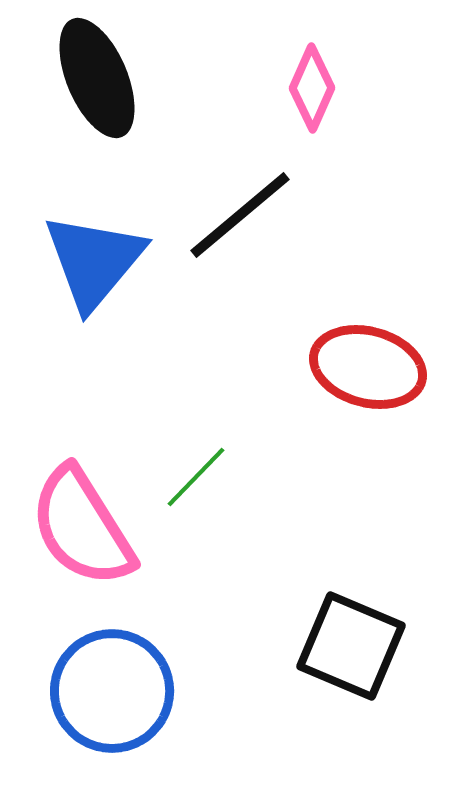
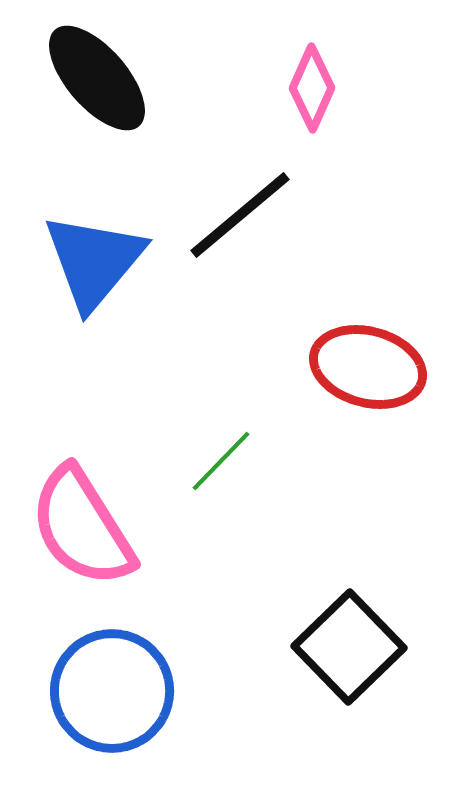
black ellipse: rotated 18 degrees counterclockwise
green line: moved 25 px right, 16 px up
black square: moved 2 px left, 1 px down; rotated 23 degrees clockwise
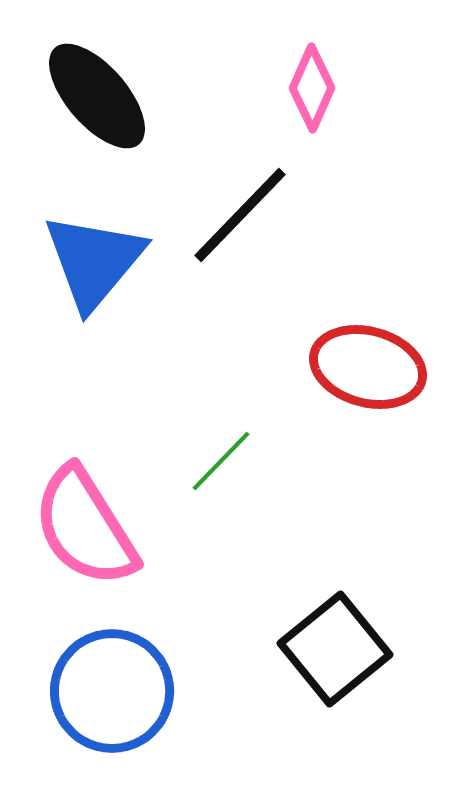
black ellipse: moved 18 px down
black line: rotated 6 degrees counterclockwise
pink semicircle: moved 3 px right
black square: moved 14 px left, 2 px down; rotated 5 degrees clockwise
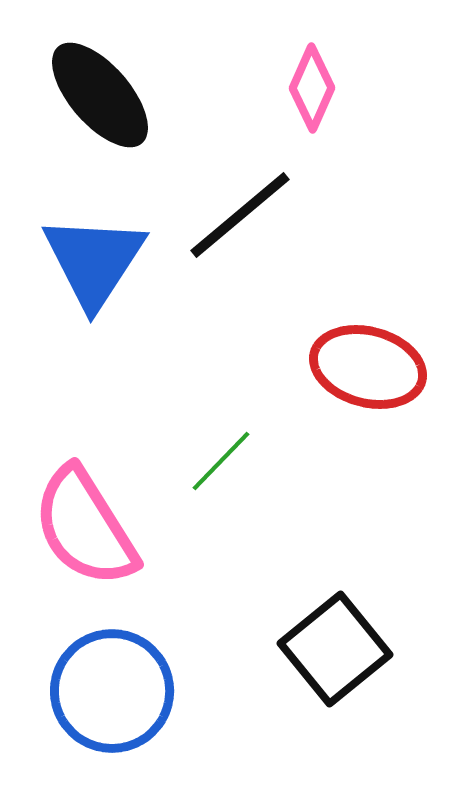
black ellipse: moved 3 px right, 1 px up
black line: rotated 6 degrees clockwise
blue triangle: rotated 7 degrees counterclockwise
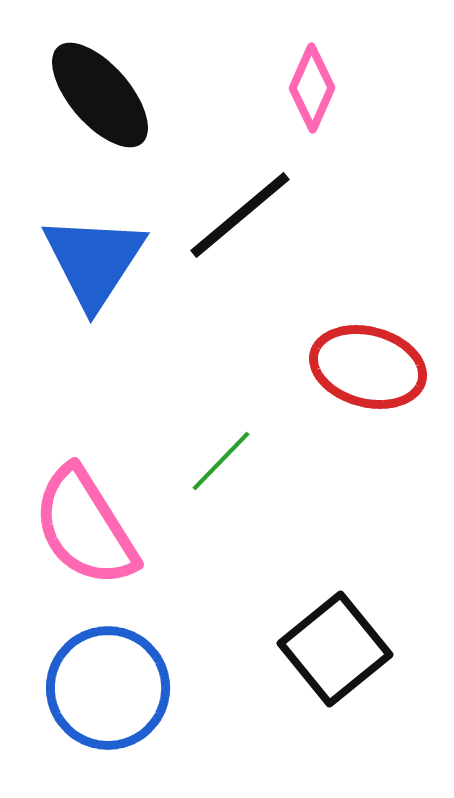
blue circle: moved 4 px left, 3 px up
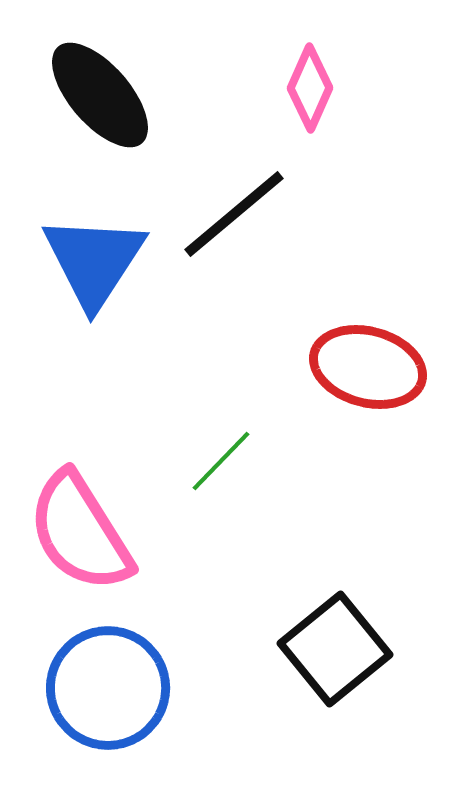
pink diamond: moved 2 px left
black line: moved 6 px left, 1 px up
pink semicircle: moved 5 px left, 5 px down
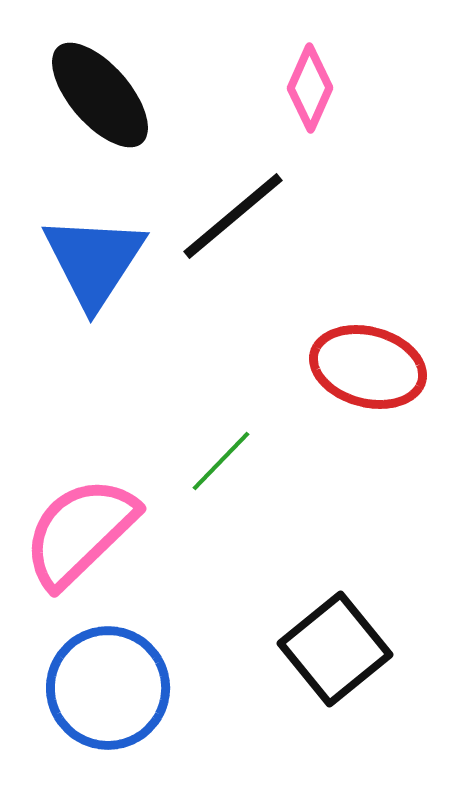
black line: moved 1 px left, 2 px down
pink semicircle: rotated 78 degrees clockwise
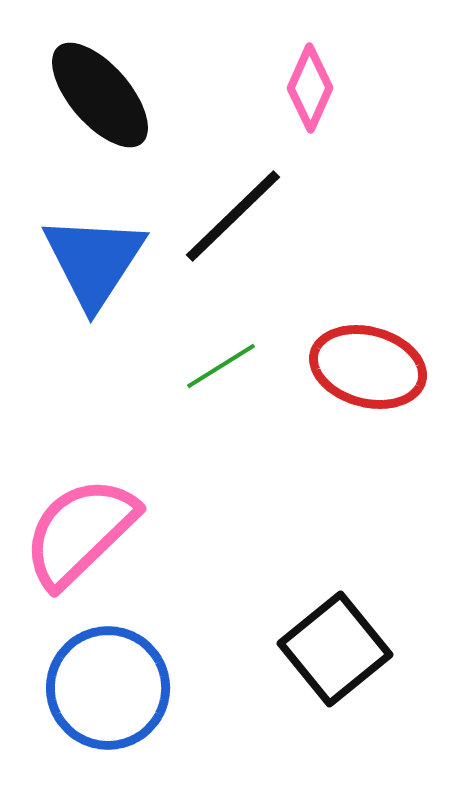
black line: rotated 4 degrees counterclockwise
green line: moved 95 px up; rotated 14 degrees clockwise
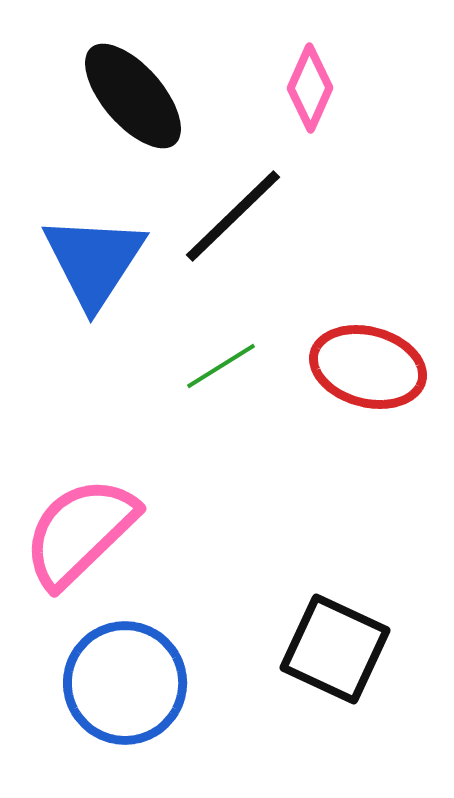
black ellipse: moved 33 px right, 1 px down
black square: rotated 26 degrees counterclockwise
blue circle: moved 17 px right, 5 px up
